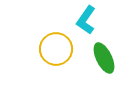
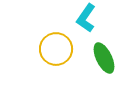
cyan L-shape: moved 2 px up
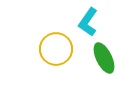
cyan L-shape: moved 2 px right, 4 px down
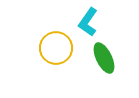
yellow circle: moved 1 px up
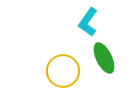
yellow circle: moved 7 px right, 23 px down
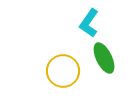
cyan L-shape: moved 1 px right, 1 px down
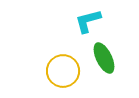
cyan L-shape: moved 1 px left, 2 px up; rotated 40 degrees clockwise
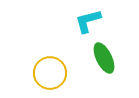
yellow circle: moved 13 px left, 2 px down
